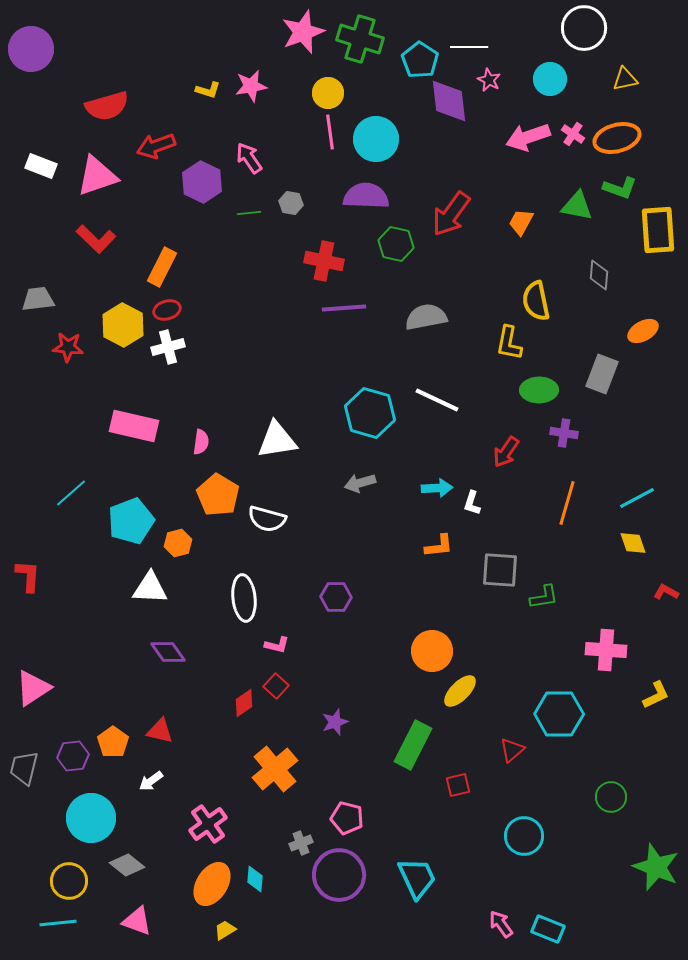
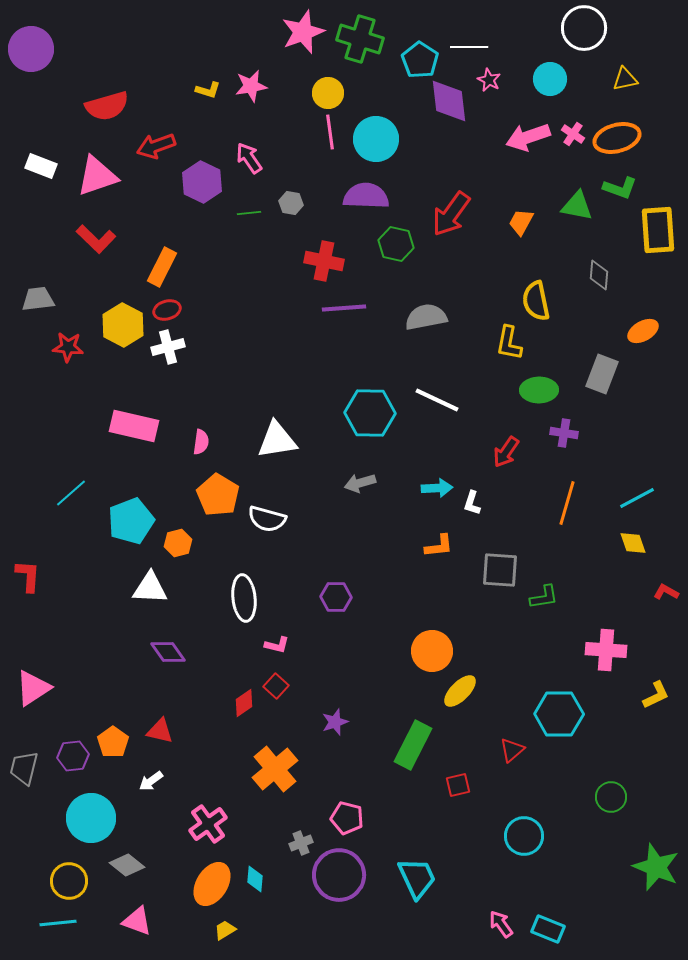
cyan hexagon at (370, 413): rotated 15 degrees counterclockwise
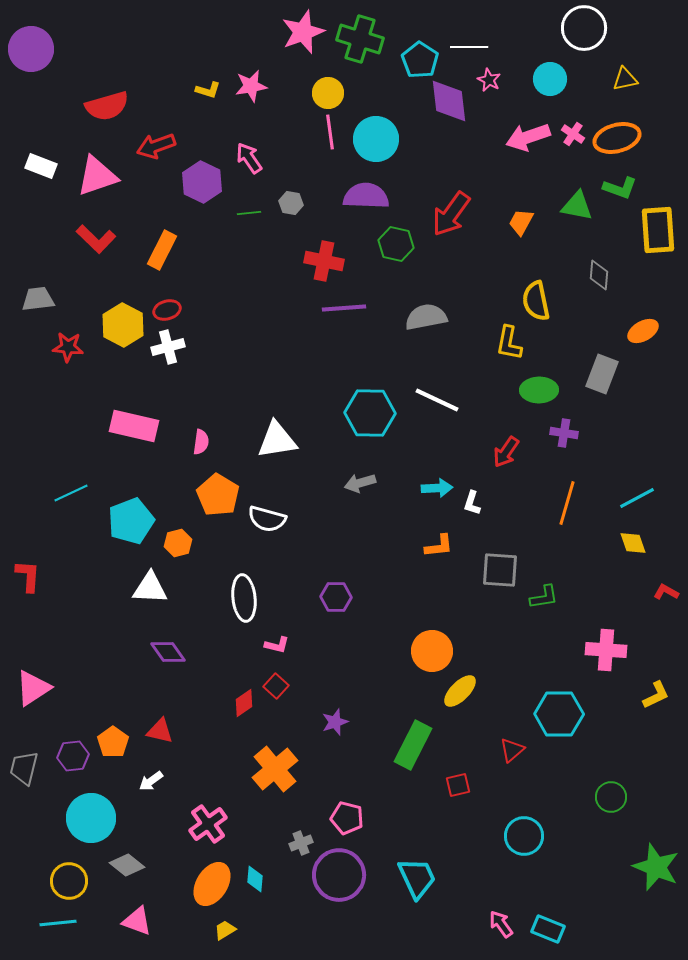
orange rectangle at (162, 267): moved 17 px up
cyan line at (71, 493): rotated 16 degrees clockwise
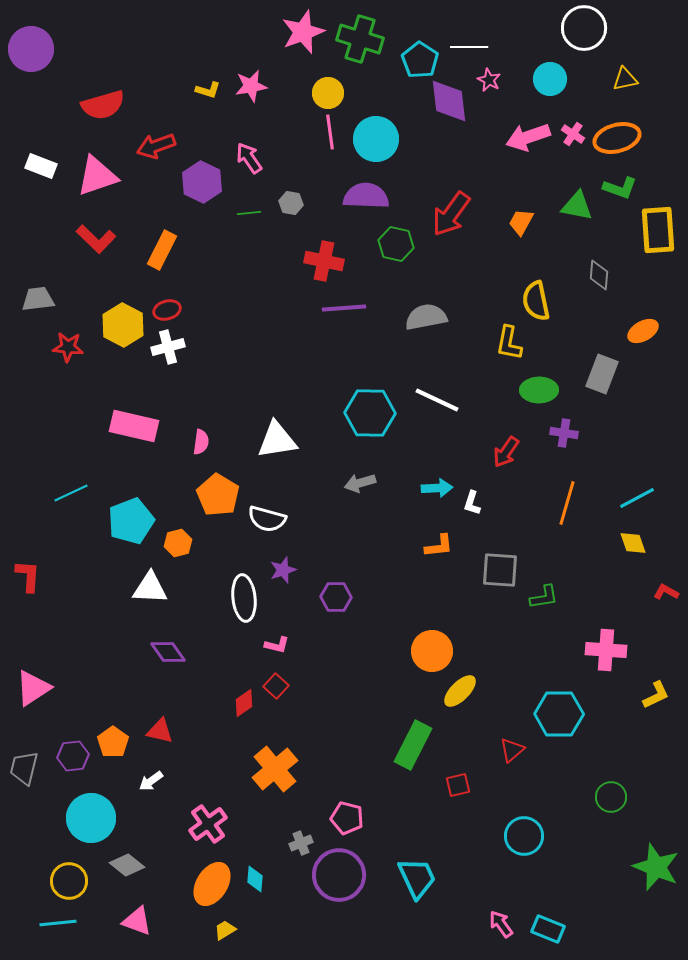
red semicircle at (107, 106): moved 4 px left, 1 px up
purple star at (335, 722): moved 52 px left, 152 px up
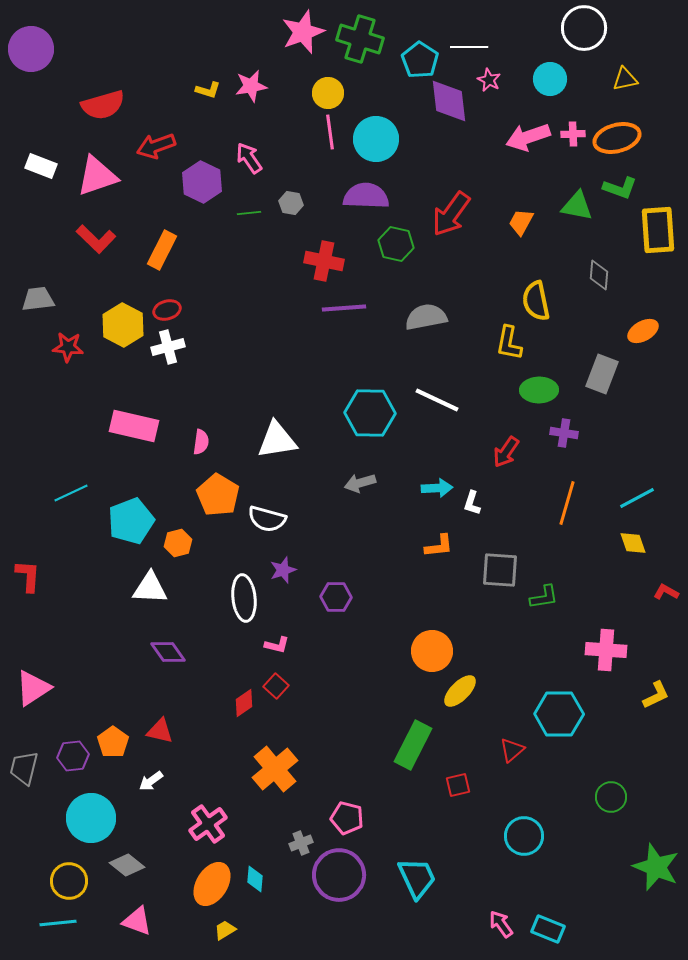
pink cross at (573, 134): rotated 35 degrees counterclockwise
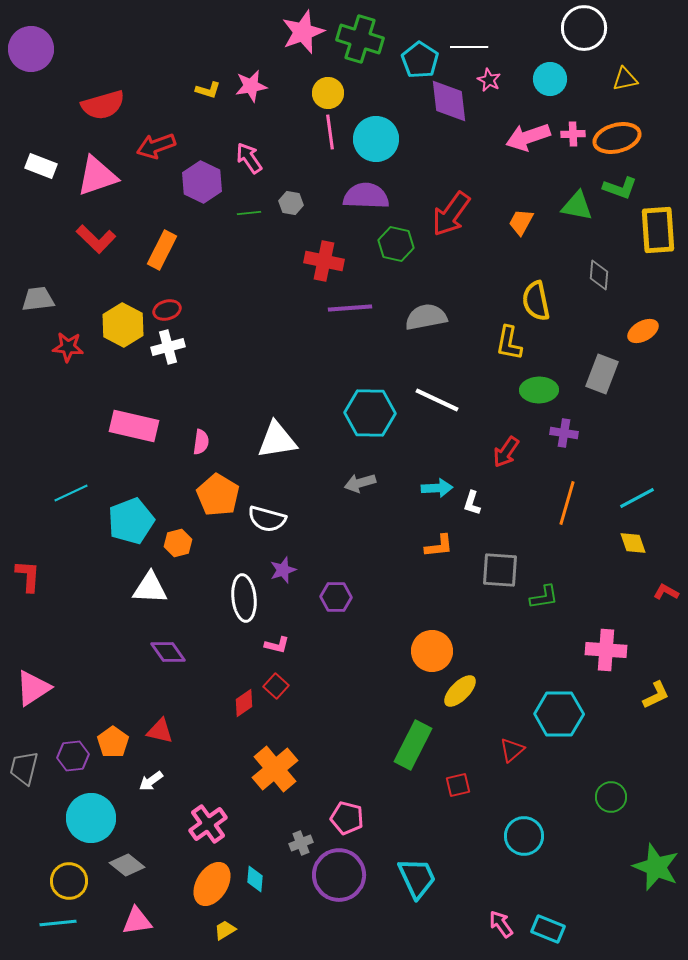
purple line at (344, 308): moved 6 px right
pink triangle at (137, 921): rotated 28 degrees counterclockwise
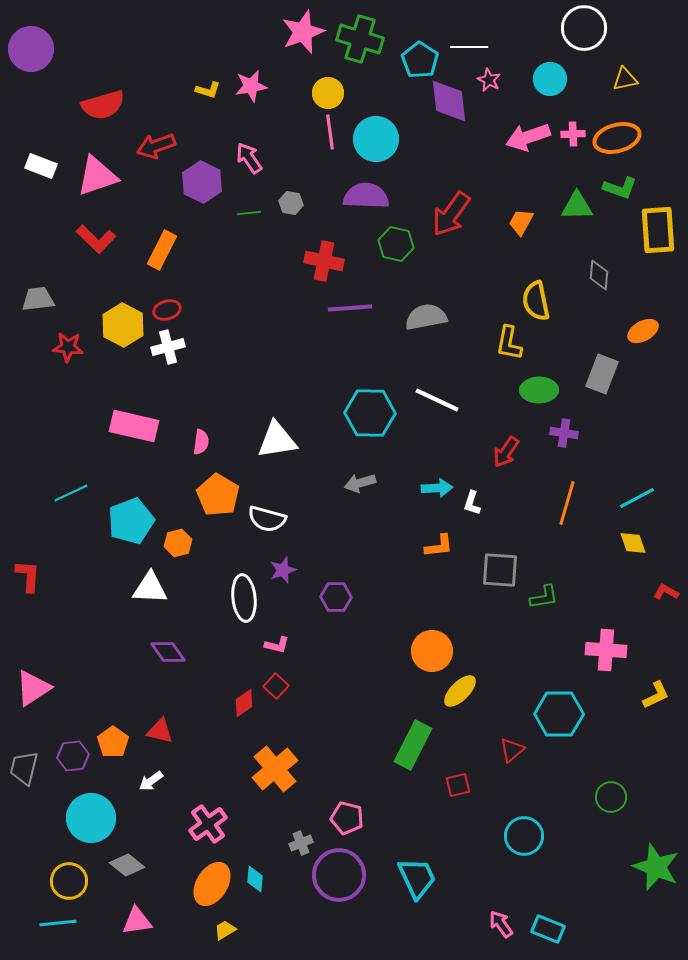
green triangle at (577, 206): rotated 12 degrees counterclockwise
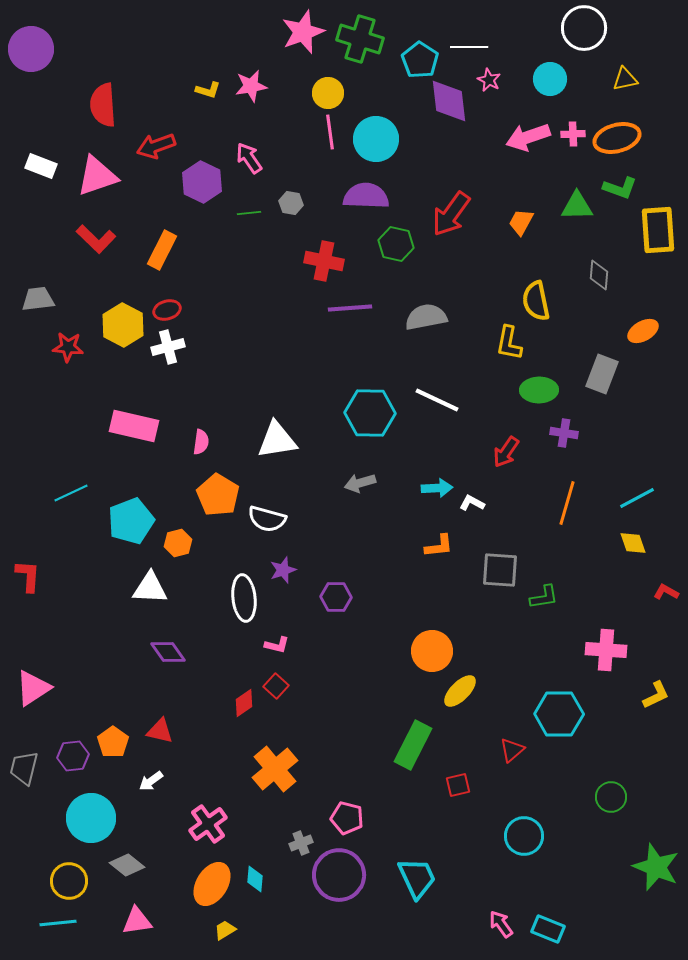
red semicircle at (103, 105): rotated 102 degrees clockwise
white L-shape at (472, 503): rotated 100 degrees clockwise
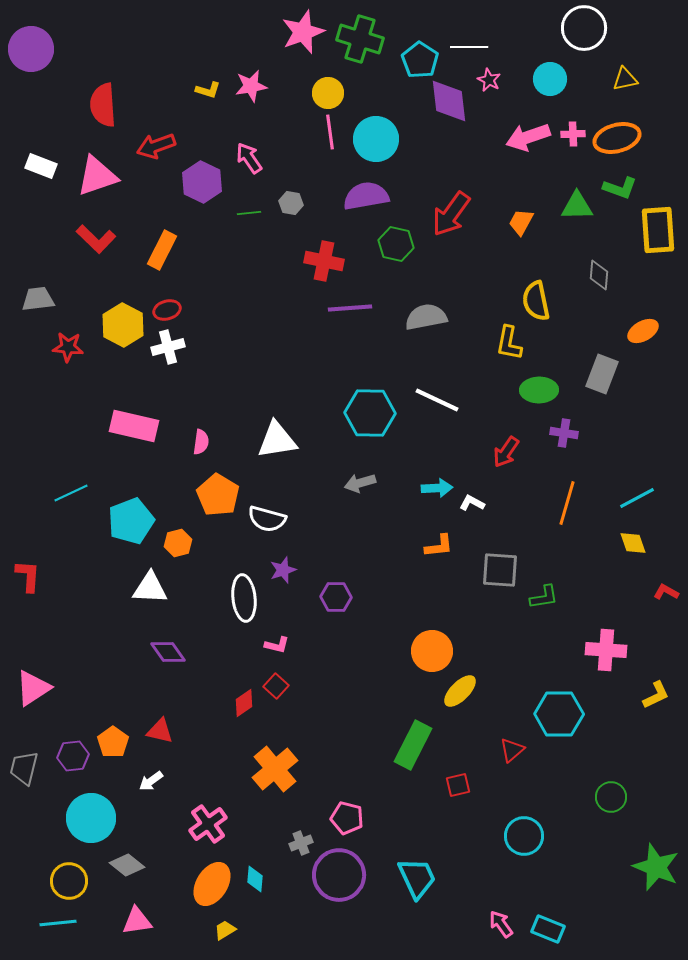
purple semicircle at (366, 196): rotated 12 degrees counterclockwise
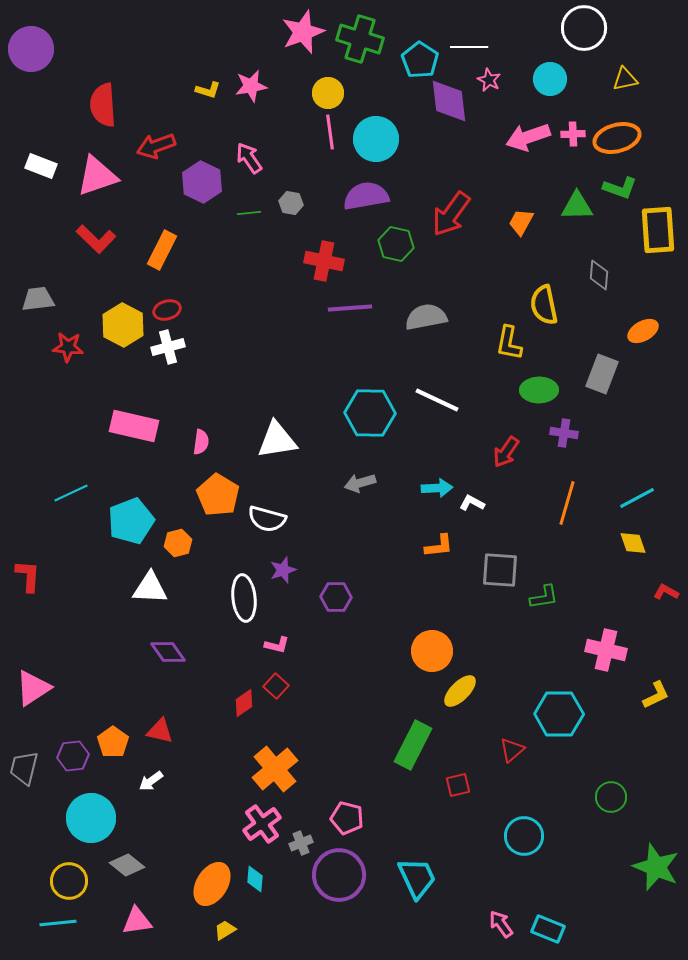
yellow semicircle at (536, 301): moved 8 px right, 4 px down
pink cross at (606, 650): rotated 9 degrees clockwise
pink cross at (208, 824): moved 54 px right
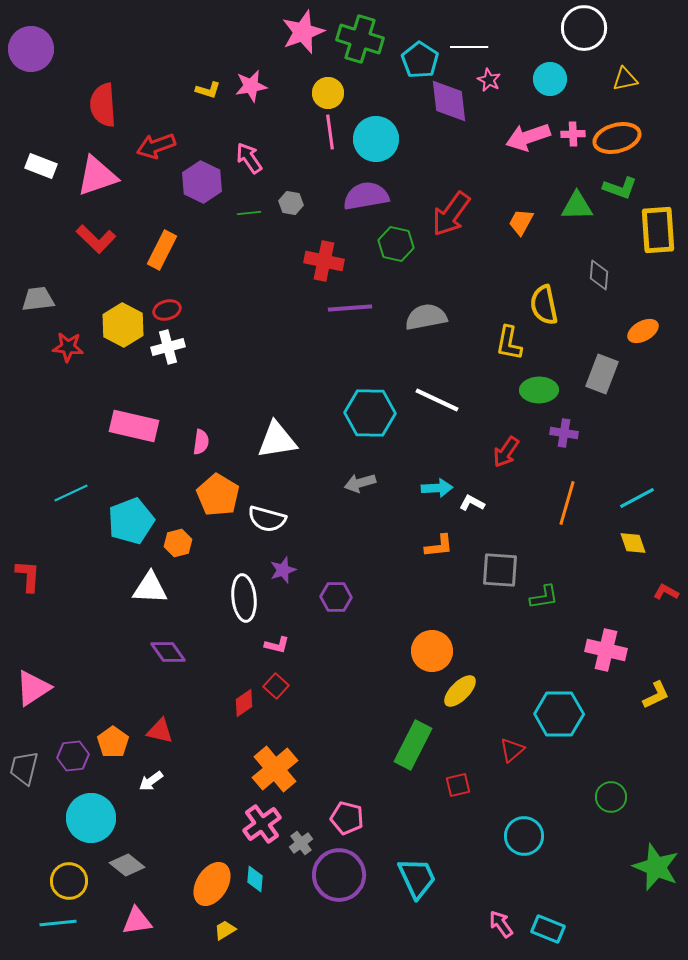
gray cross at (301, 843): rotated 15 degrees counterclockwise
